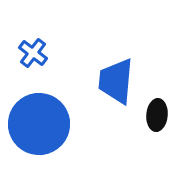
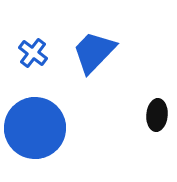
blue trapezoid: moved 22 px left, 29 px up; rotated 39 degrees clockwise
blue circle: moved 4 px left, 4 px down
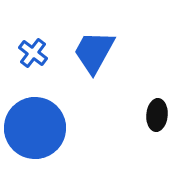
blue trapezoid: rotated 15 degrees counterclockwise
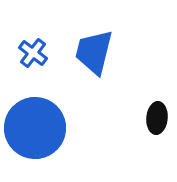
blue trapezoid: rotated 15 degrees counterclockwise
black ellipse: moved 3 px down
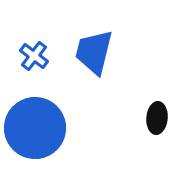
blue cross: moved 1 px right, 3 px down
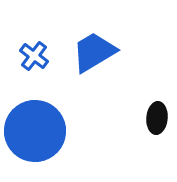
blue trapezoid: rotated 45 degrees clockwise
blue circle: moved 3 px down
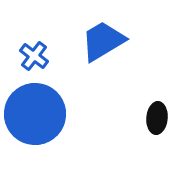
blue trapezoid: moved 9 px right, 11 px up
blue circle: moved 17 px up
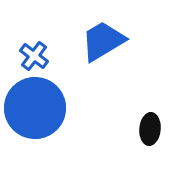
blue circle: moved 6 px up
black ellipse: moved 7 px left, 11 px down
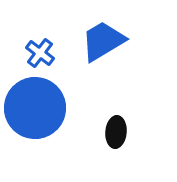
blue cross: moved 6 px right, 3 px up
black ellipse: moved 34 px left, 3 px down
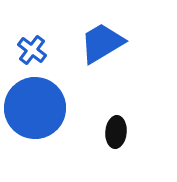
blue trapezoid: moved 1 px left, 2 px down
blue cross: moved 8 px left, 3 px up
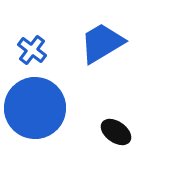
black ellipse: rotated 60 degrees counterclockwise
